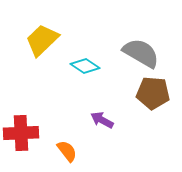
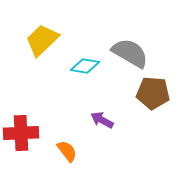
gray semicircle: moved 11 px left
cyan diamond: rotated 24 degrees counterclockwise
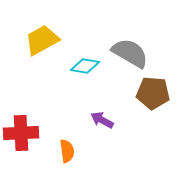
yellow trapezoid: rotated 15 degrees clockwise
orange semicircle: rotated 30 degrees clockwise
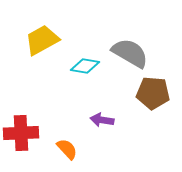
purple arrow: rotated 20 degrees counterclockwise
orange semicircle: moved 2 px up; rotated 35 degrees counterclockwise
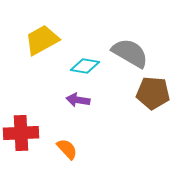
purple arrow: moved 24 px left, 20 px up
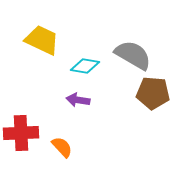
yellow trapezoid: rotated 54 degrees clockwise
gray semicircle: moved 3 px right, 2 px down
orange semicircle: moved 5 px left, 2 px up
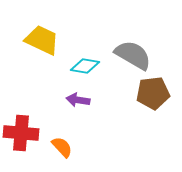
brown pentagon: rotated 12 degrees counterclockwise
red cross: rotated 8 degrees clockwise
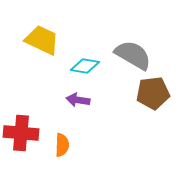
orange semicircle: moved 2 px up; rotated 45 degrees clockwise
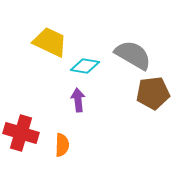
yellow trapezoid: moved 8 px right, 2 px down
purple arrow: rotated 75 degrees clockwise
red cross: rotated 12 degrees clockwise
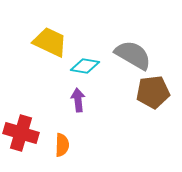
brown pentagon: moved 1 px up
